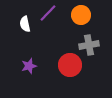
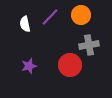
purple line: moved 2 px right, 4 px down
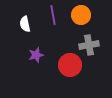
purple line: moved 3 px right, 2 px up; rotated 54 degrees counterclockwise
purple star: moved 7 px right, 11 px up
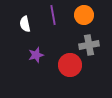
orange circle: moved 3 px right
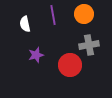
orange circle: moved 1 px up
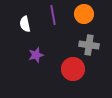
gray cross: rotated 18 degrees clockwise
red circle: moved 3 px right, 4 px down
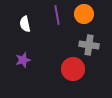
purple line: moved 4 px right
purple star: moved 13 px left, 5 px down
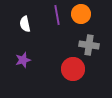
orange circle: moved 3 px left
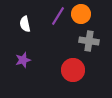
purple line: moved 1 px right, 1 px down; rotated 42 degrees clockwise
gray cross: moved 4 px up
red circle: moved 1 px down
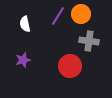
red circle: moved 3 px left, 4 px up
